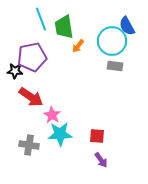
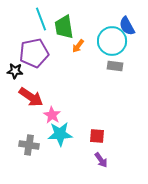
purple pentagon: moved 2 px right, 4 px up
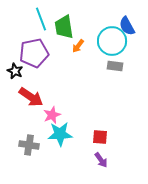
black star: rotated 21 degrees clockwise
pink star: rotated 18 degrees clockwise
red square: moved 3 px right, 1 px down
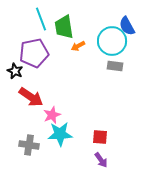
orange arrow: rotated 24 degrees clockwise
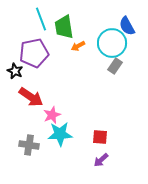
cyan circle: moved 2 px down
gray rectangle: rotated 63 degrees counterclockwise
purple arrow: rotated 84 degrees clockwise
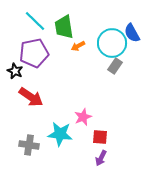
cyan line: moved 6 px left, 2 px down; rotated 25 degrees counterclockwise
blue semicircle: moved 5 px right, 7 px down
pink star: moved 31 px right, 2 px down
cyan star: rotated 10 degrees clockwise
purple arrow: moved 2 px up; rotated 21 degrees counterclockwise
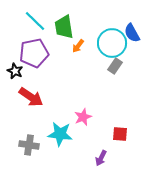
orange arrow: rotated 24 degrees counterclockwise
red square: moved 20 px right, 3 px up
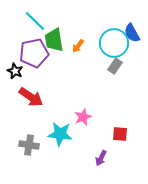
green trapezoid: moved 10 px left, 13 px down
cyan circle: moved 2 px right
